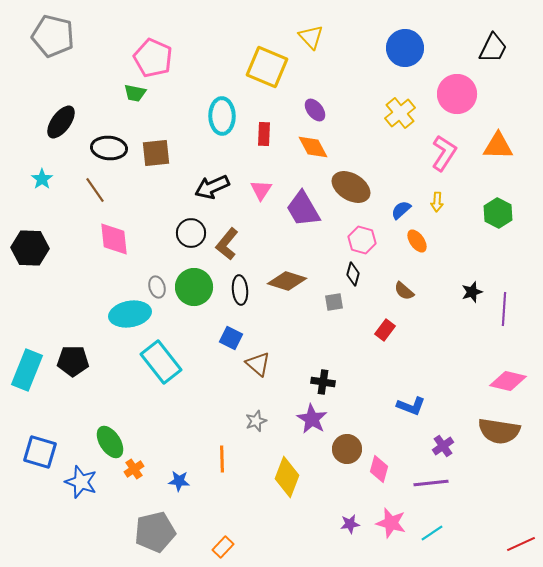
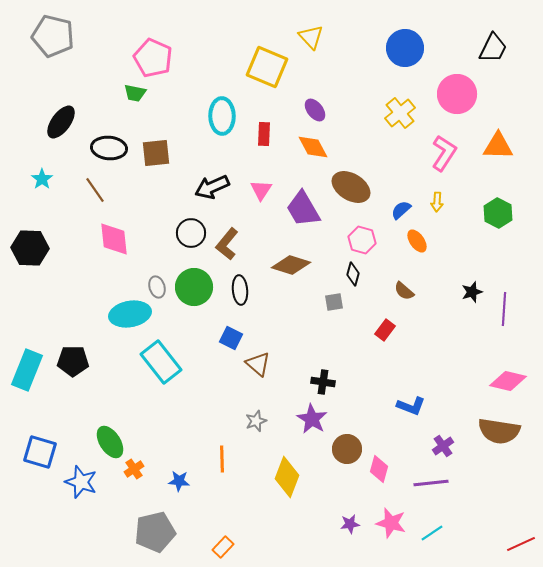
brown diamond at (287, 281): moved 4 px right, 16 px up
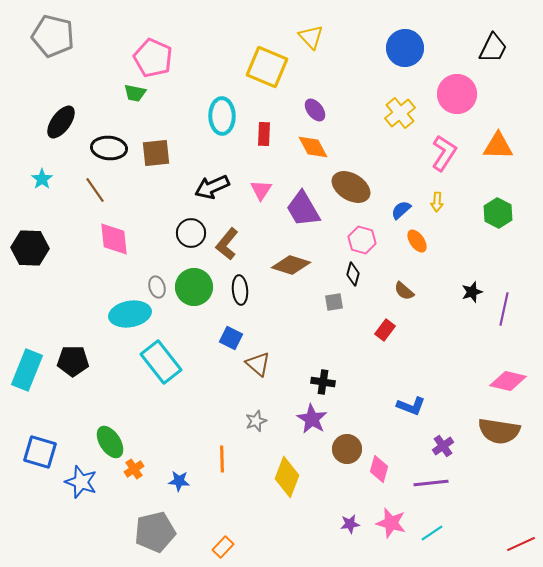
purple line at (504, 309): rotated 8 degrees clockwise
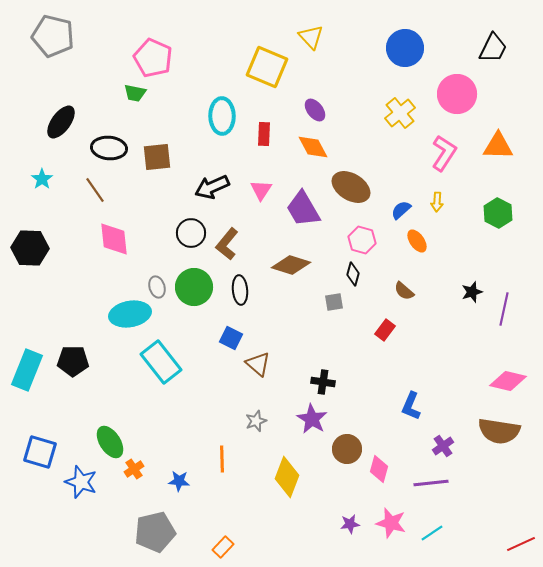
brown square at (156, 153): moved 1 px right, 4 px down
blue L-shape at (411, 406): rotated 92 degrees clockwise
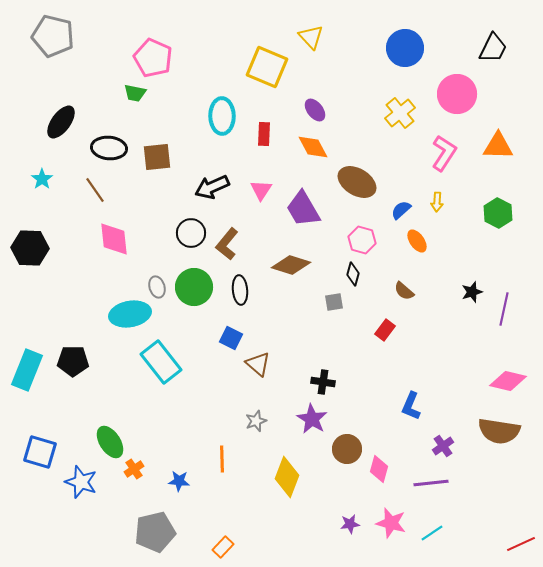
brown ellipse at (351, 187): moved 6 px right, 5 px up
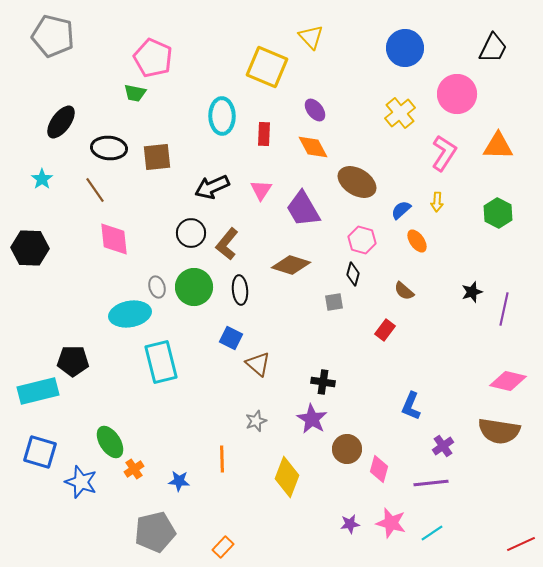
cyan rectangle at (161, 362): rotated 24 degrees clockwise
cyan rectangle at (27, 370): moved 11 px right, 21 px down; rotated 54 degrees clockwise
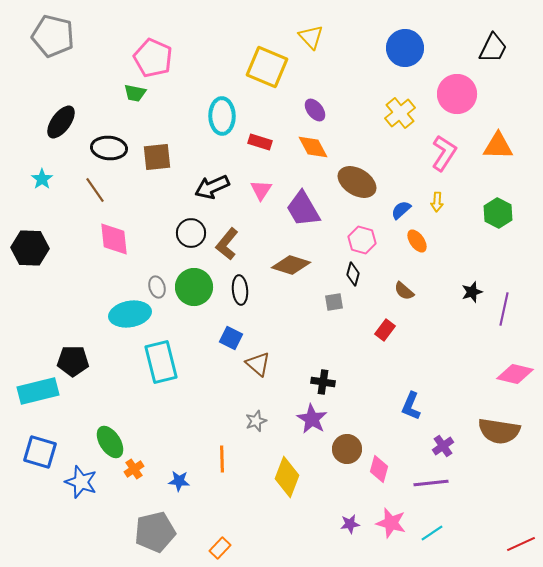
red rectangle at (264, 134): moved 4 px left, 8 px down; rotated 75 degrees counterclockwise
pink diamond at (508, 381): moved 7 px right, 7 px up
orange rectangle at (223, 547): moved 3 px left, 1 px down
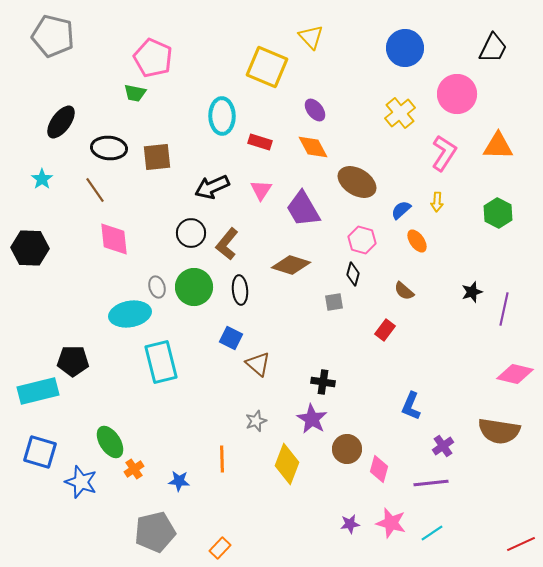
yellow diamond at (287, 477): moved 13 px up
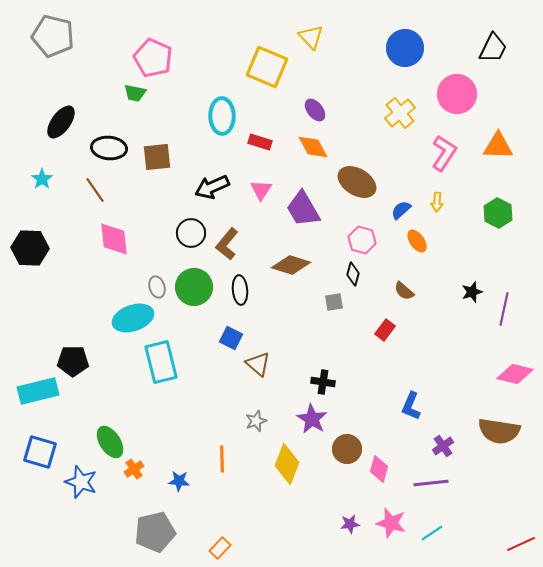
cyan ellipse at (130, 314): moved 3 px right, 4 px down; rotated 9 degrees counterclockwise
